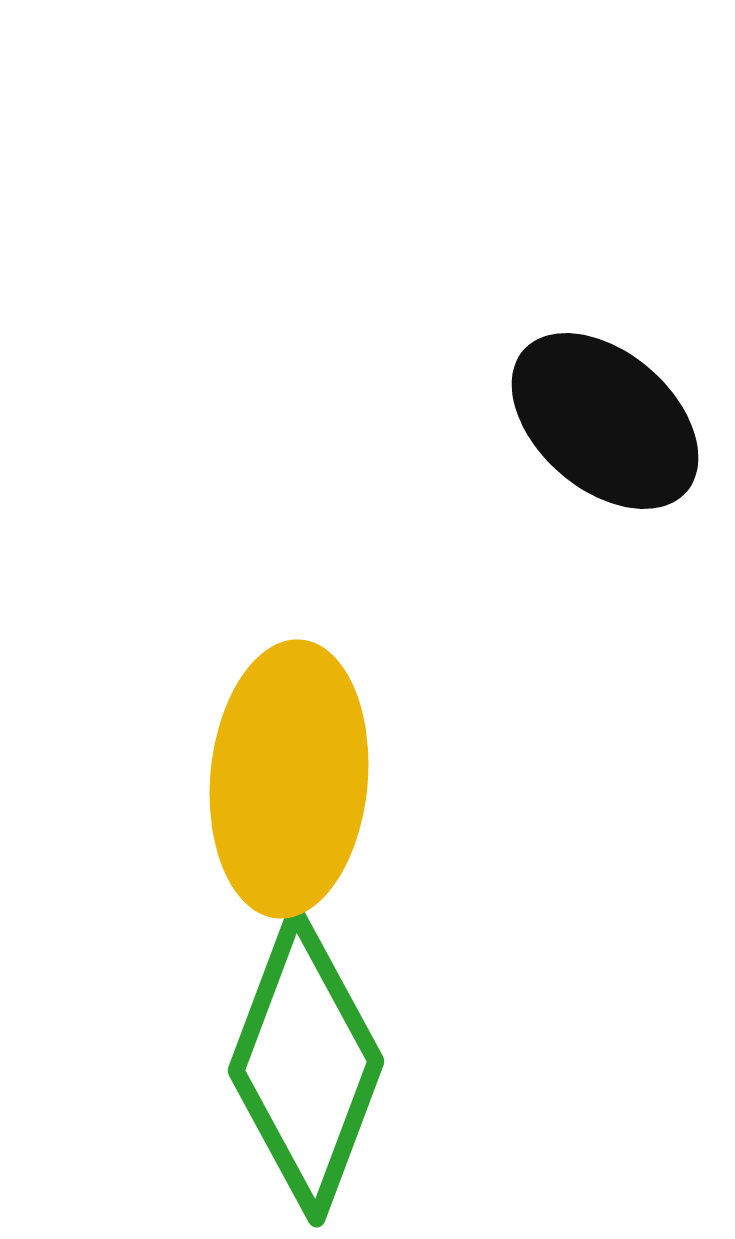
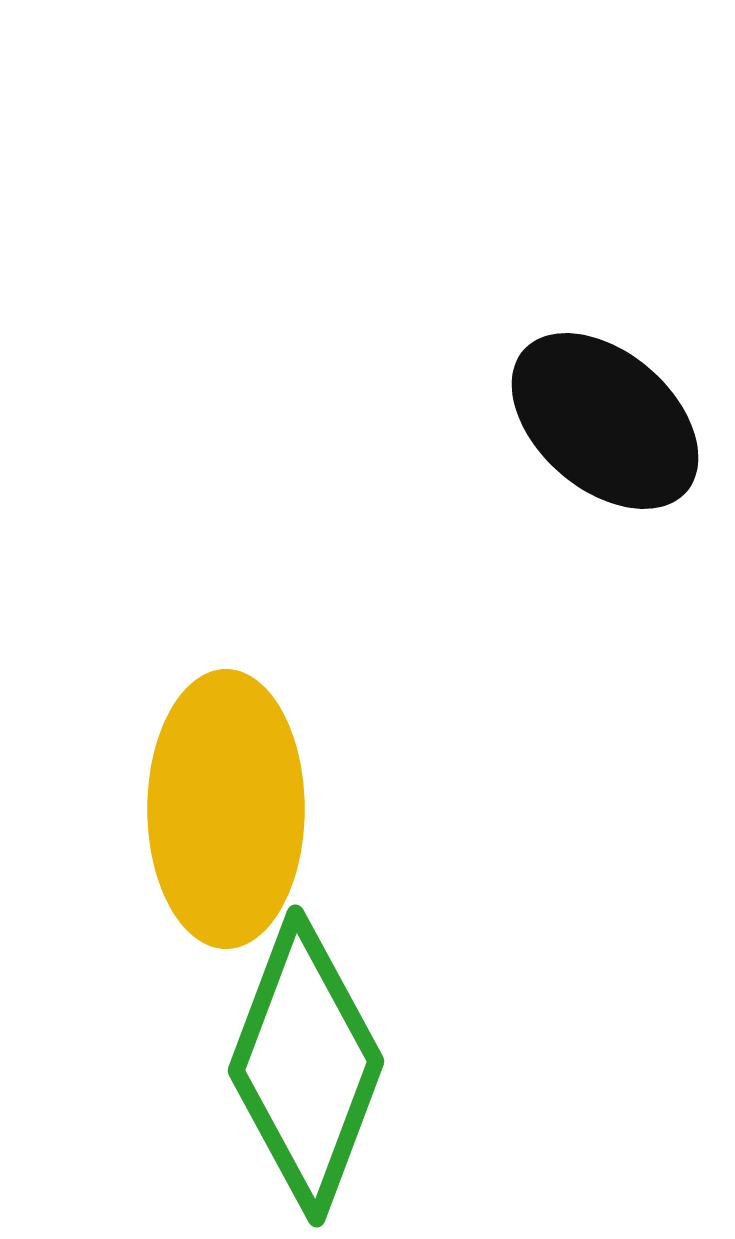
yellow ellipse: moved 63 px left, 30 px down; rotated 5 degrees counterclockwise
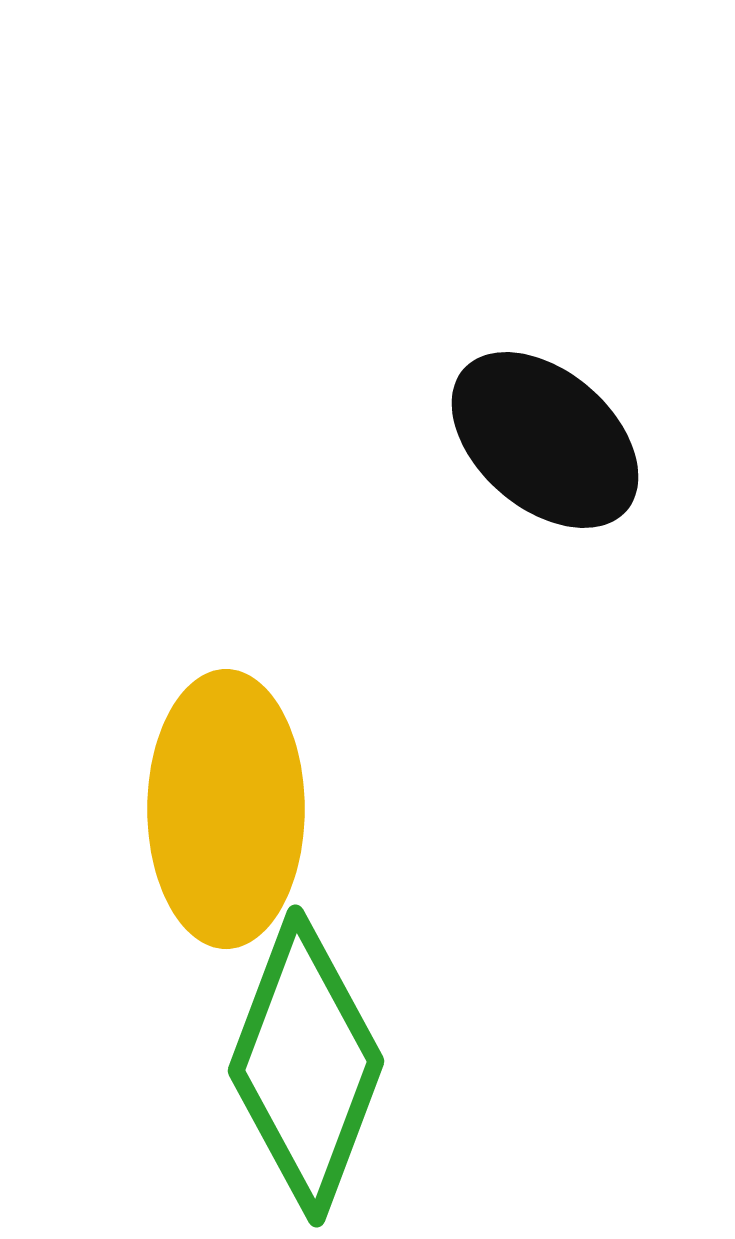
black ellipse: moved 60 px left, 19 px down
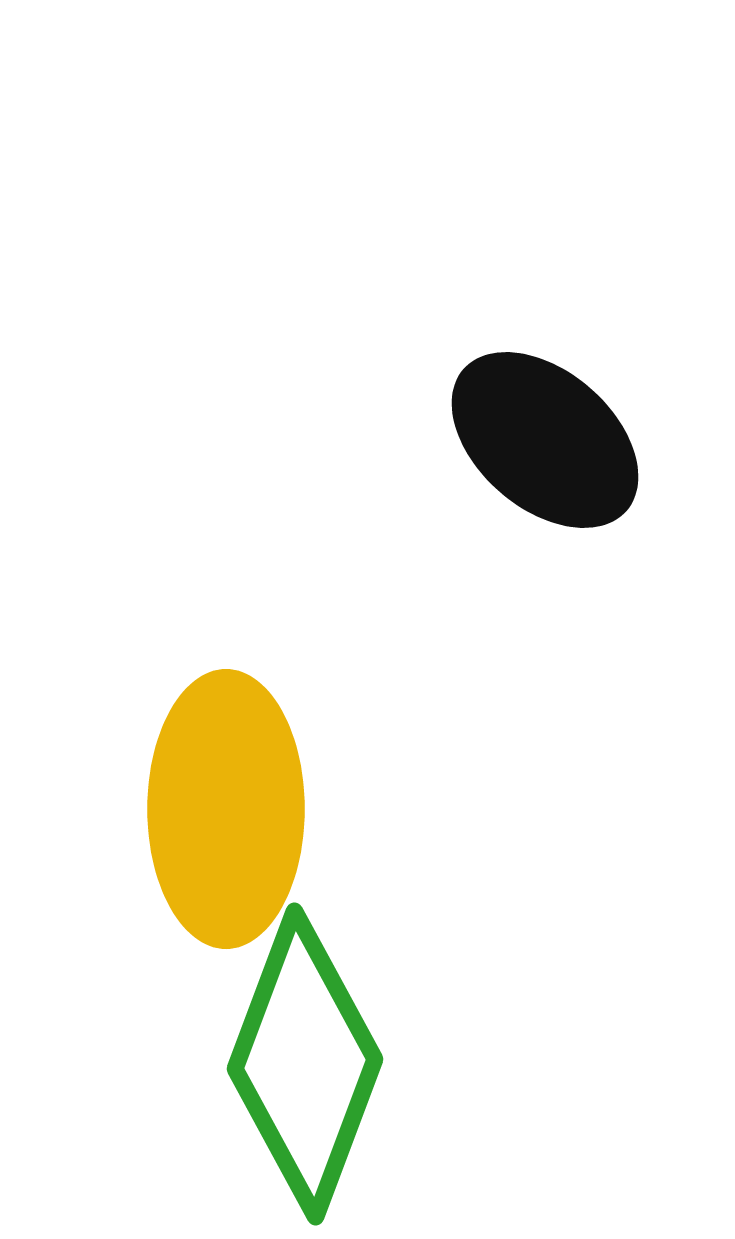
green diamond: moved 1 px left, 2 px up
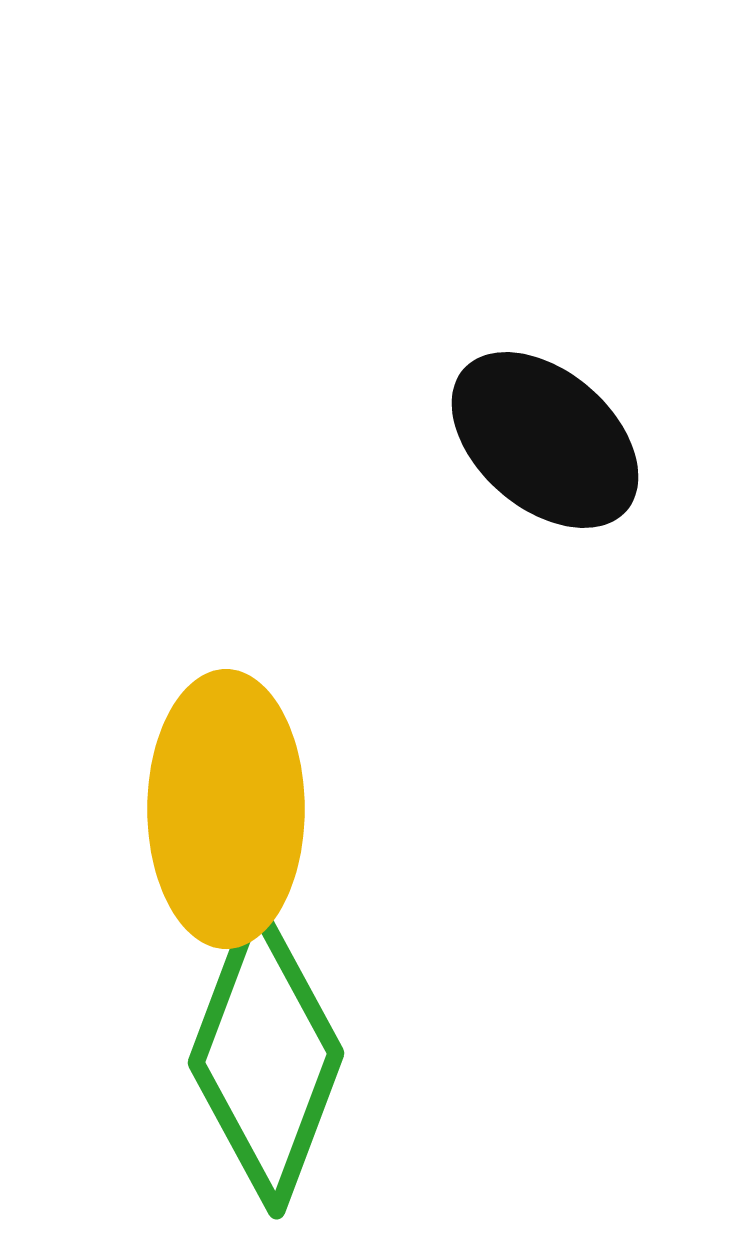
green diamond: moved 39 px left, 6 px up
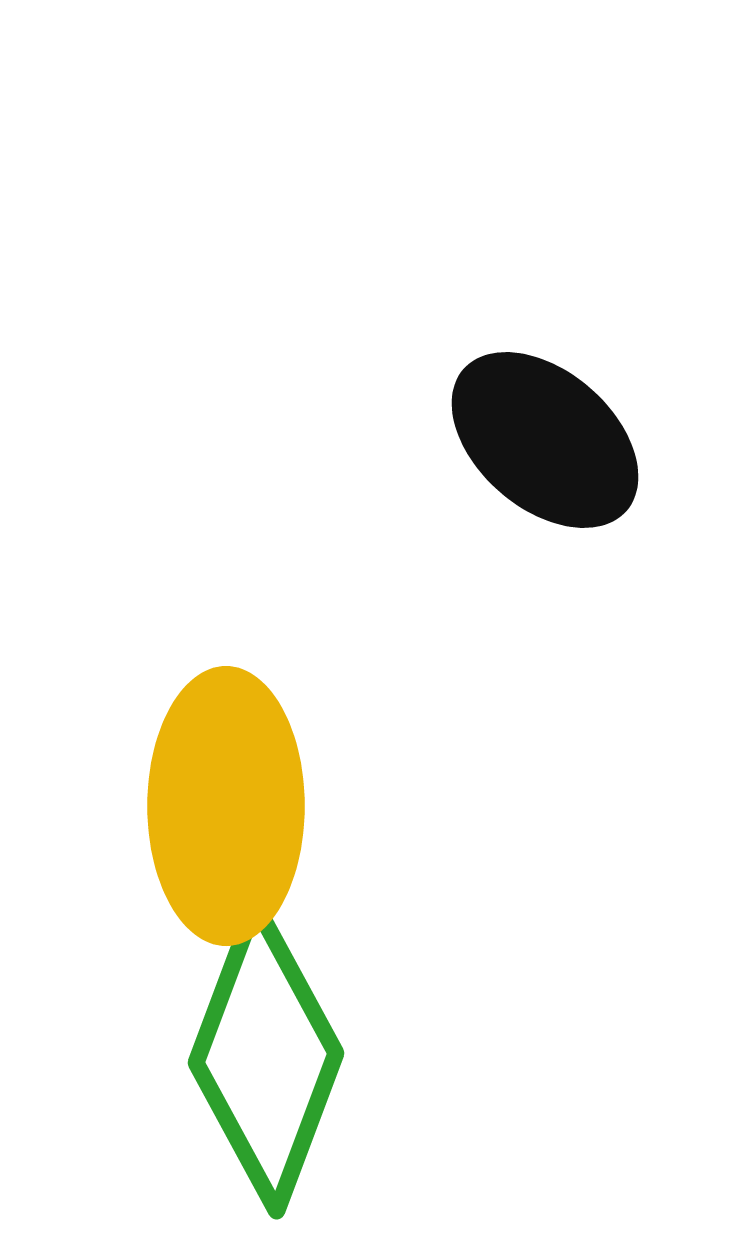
yellow ellipse: moved 3 px up
